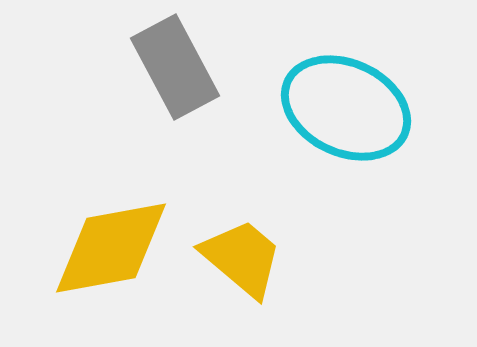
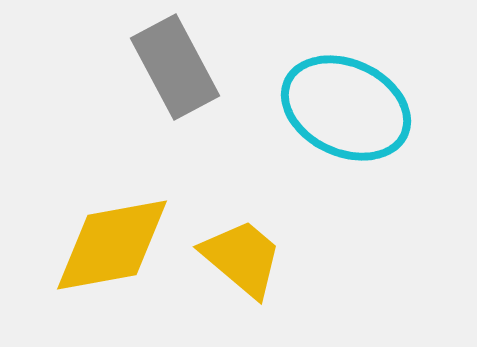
yellow diamond: moved 1 px right, 3 px up
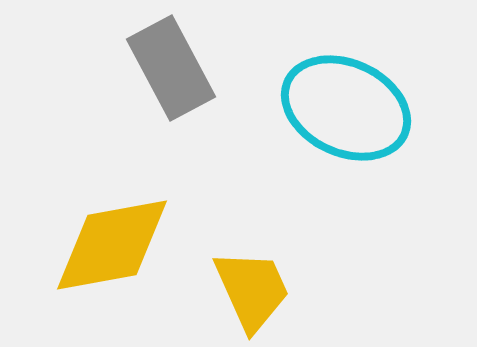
gray rectangle: moved 4 px left, 1 px down
yellow trapezoid: moved 10 px right, 32 px down; rotated 26 degrees clockwise
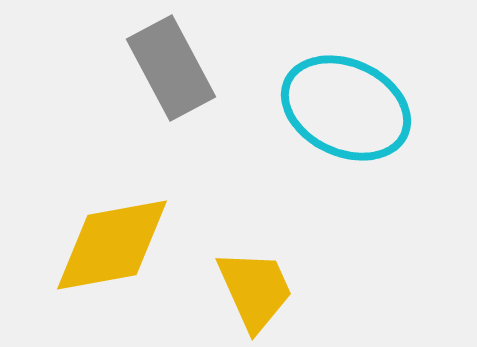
yellow trapezoid: moved 3 px right
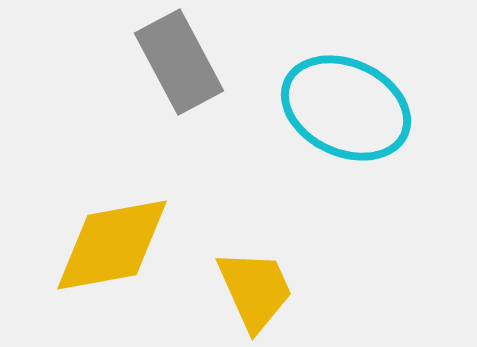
gray rectangle: moved 8 px right, 6 px up
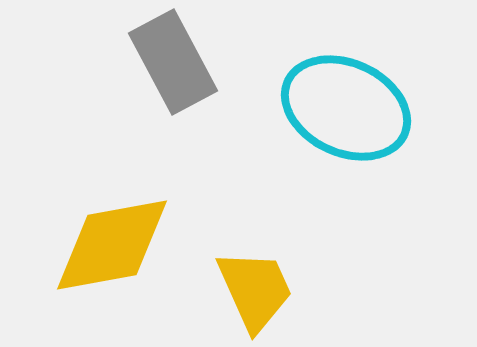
gray rectangle: moved 6 px left
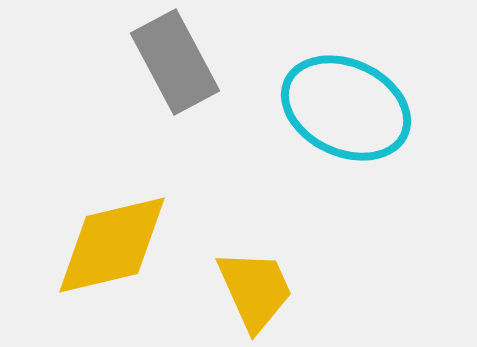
gray rectangle: moved 2 px right
yellow diamond: rotated 3 degrees counterclockwise
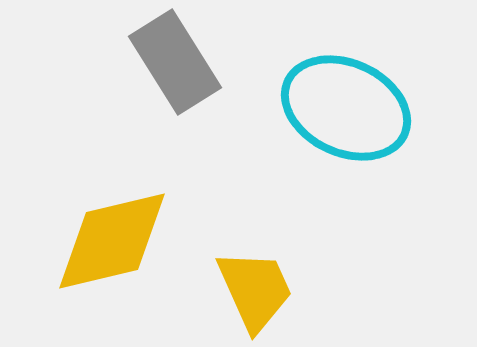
gray rectangle: rotated 4 degrees counterclockwise
yellow diamond: moved 4 px up
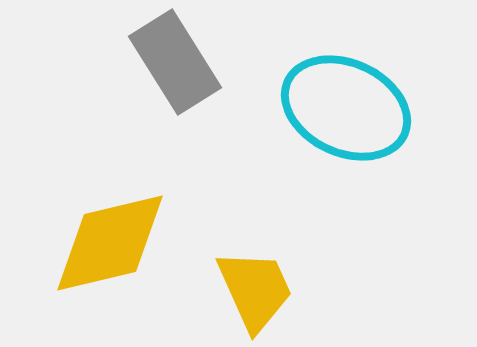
yellow diamond: moved 2 px left, 2 px down
